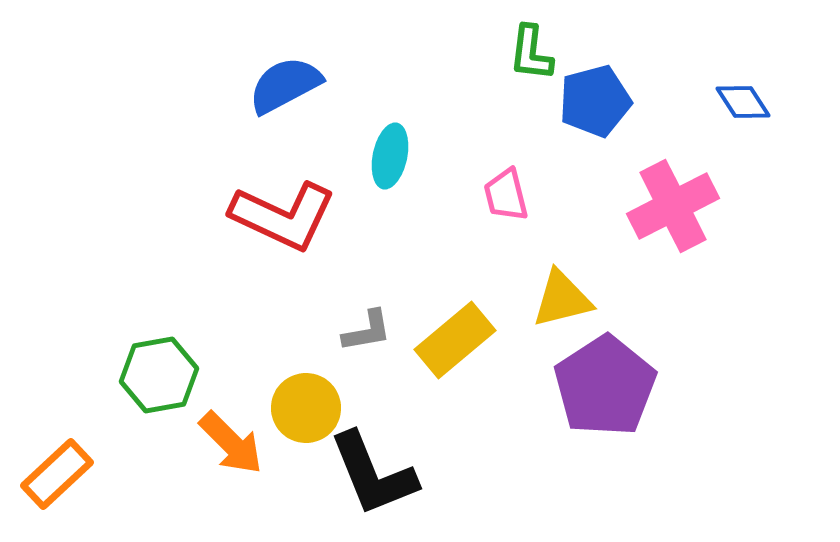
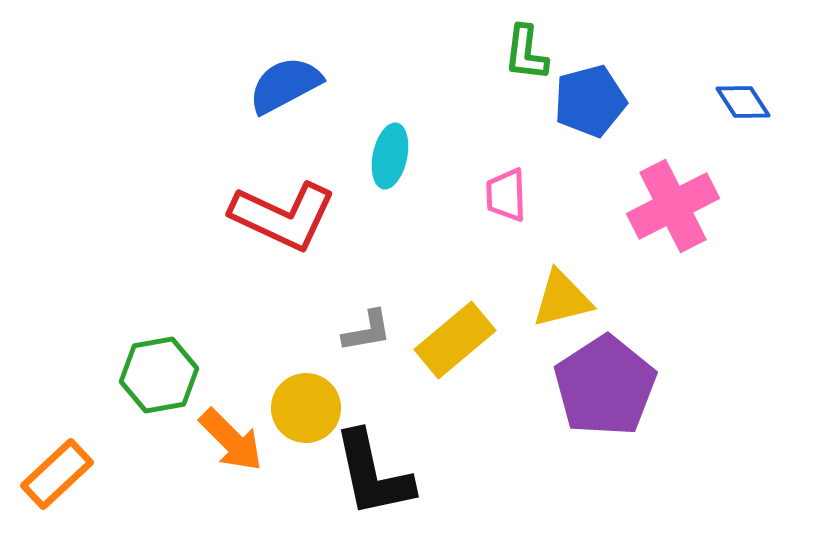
green L-shape: moved 5 px left
blue pentagon: moved 5 px left
pink trapezoid: rotated 12 degrees clockwise
orange arrow: moved 3 px up
black L-shape: rotated 10 degrees clockwise
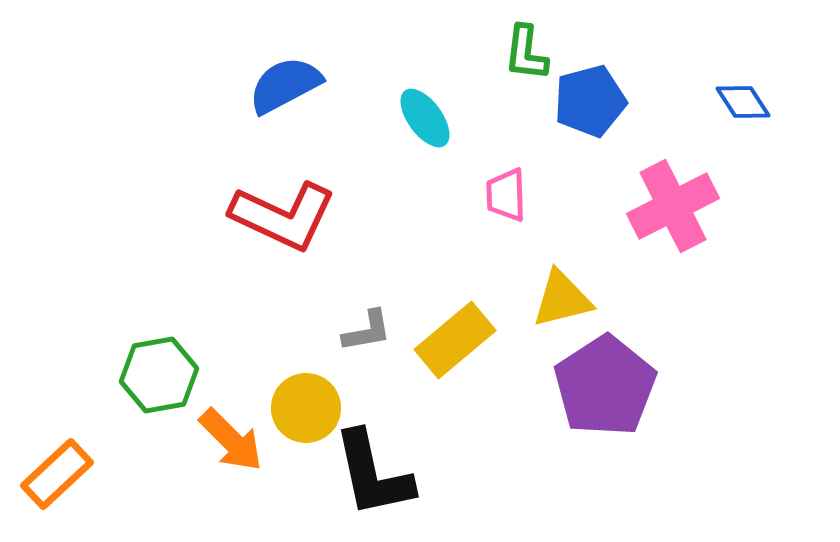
cyan ellipse: moved 35 px right, 38 px up; rotated 48 degrees counterclockwise
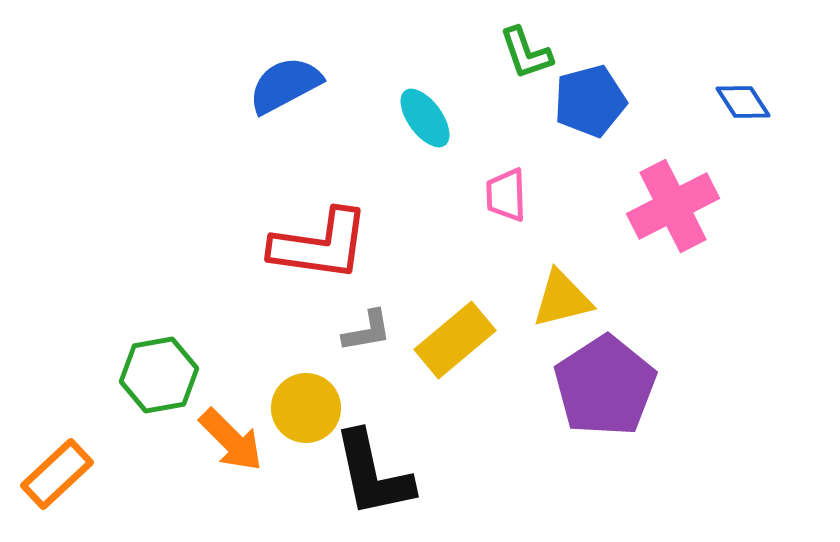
green L-shape: rotated 26 degrees counterclockwise
red L-shape: moved 37 px right, 29 px down; rotated 17 degrees counterclockwise
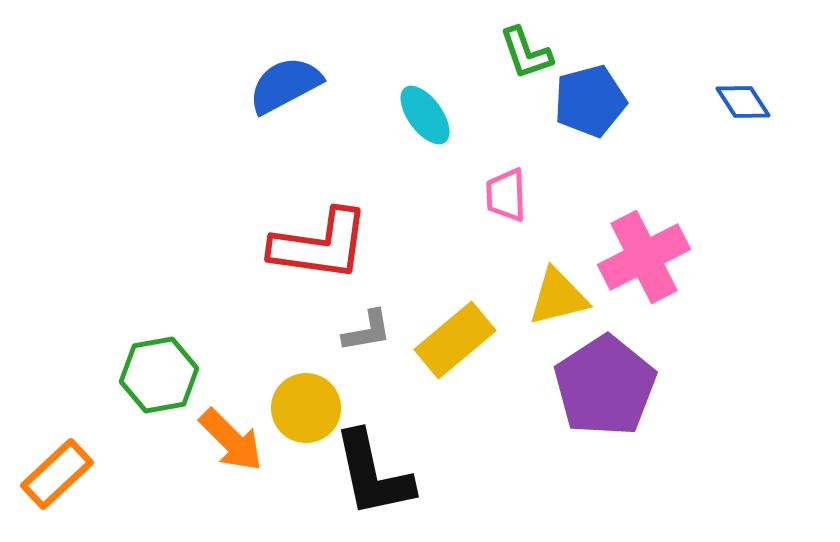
cyan ellipse: moved 3 px up
pink cross: moved 29 px left, 51 px down
yellow triangle: moved 4 px left, 2 px up
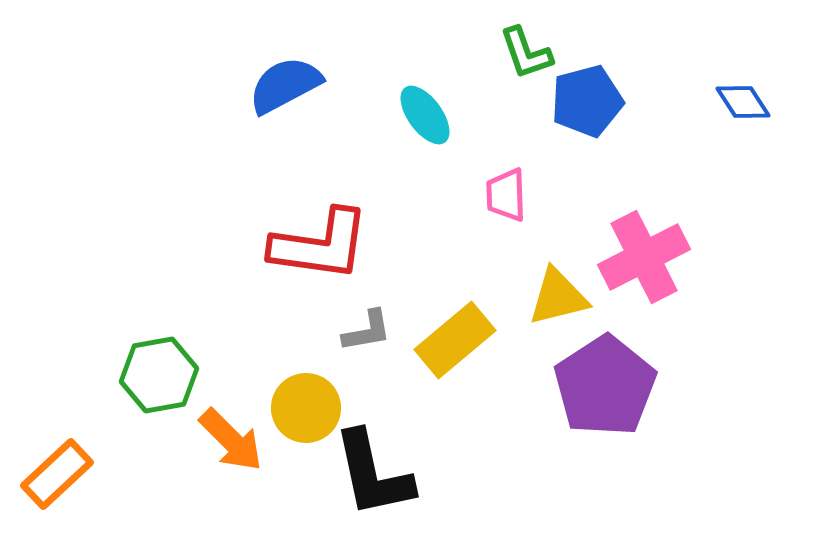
blue pentagon: moved 3 px left
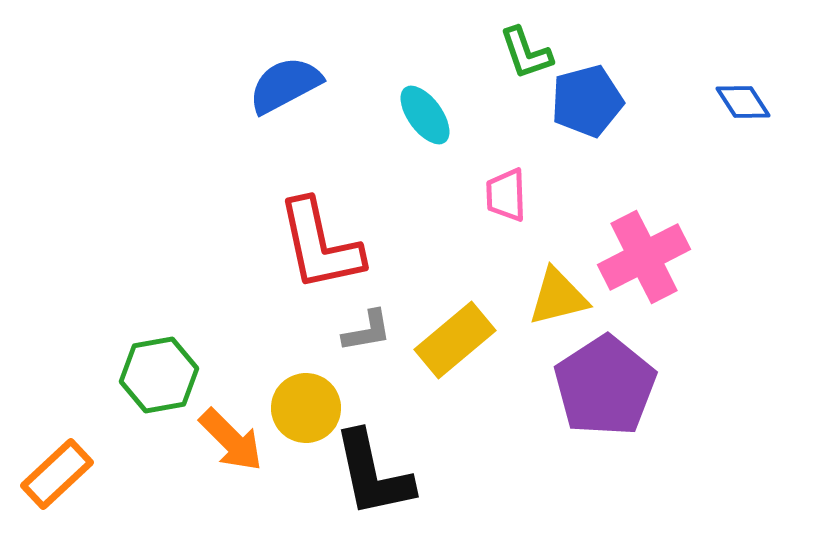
red L-shape: rotated 70 degrees clockwise
